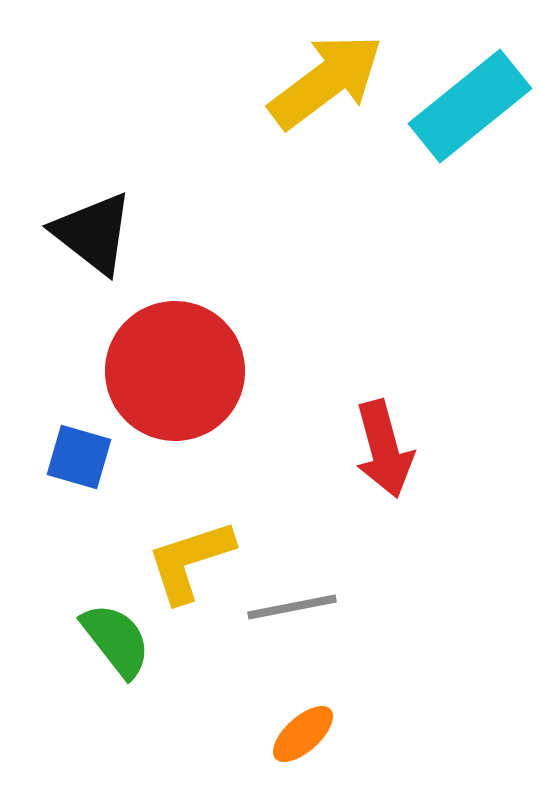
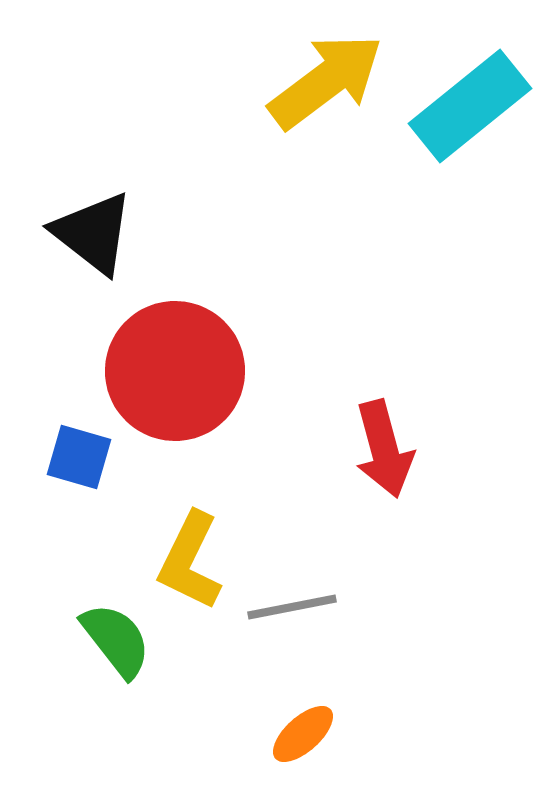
yellow L-shape: rotated 46 degrees counterclockwise
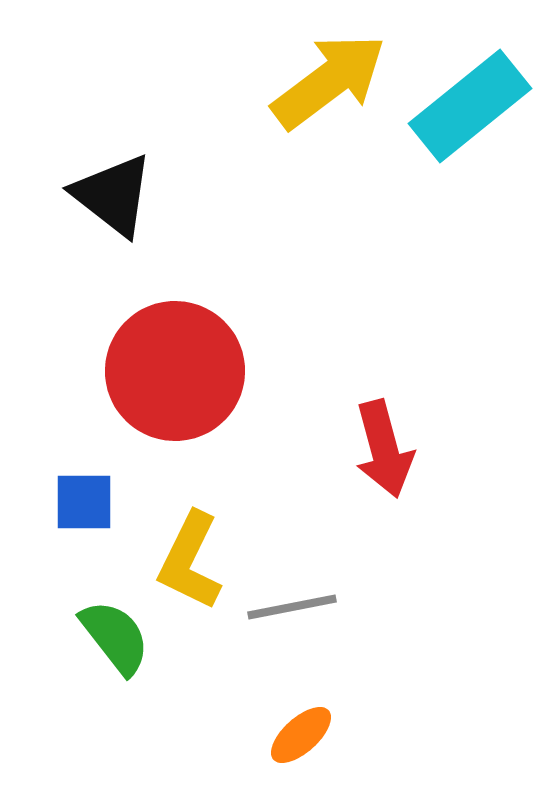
yellow arrow: moved 3 px right
black triangle: moved 20 px right, 38 px up
blue square: moved 5 px right, 45 px down; rotated 16 degrees counterclockwise
green semicircle: moved 1 px left, 3 px up
orange ellipse: moved 2 px left, 1 px down
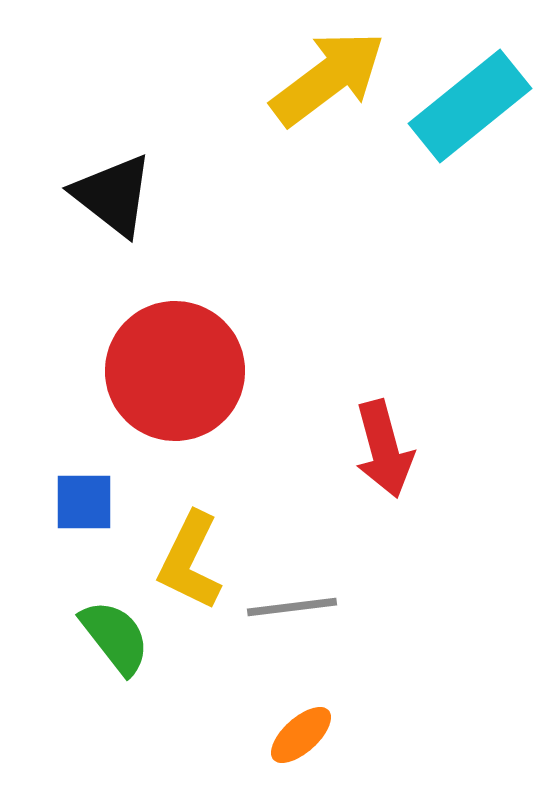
yellow arrow: moved 1 px left, 3 px up
gray line: rotated 4 degrees clockwise
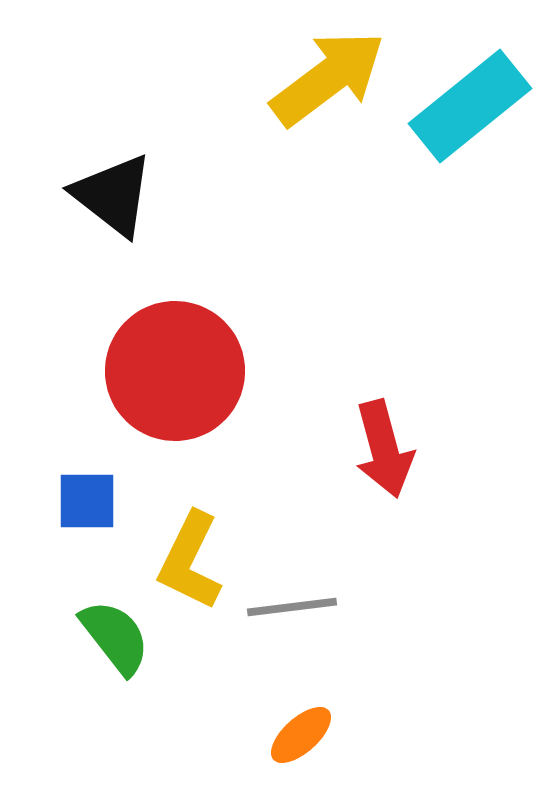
blue square: moved 3 px right, 1 px up
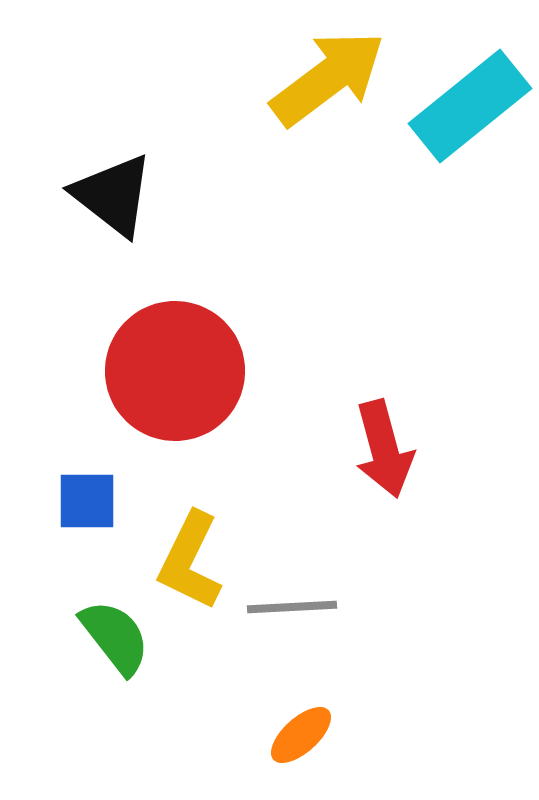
gray line: rotated 4 degrees clockwise
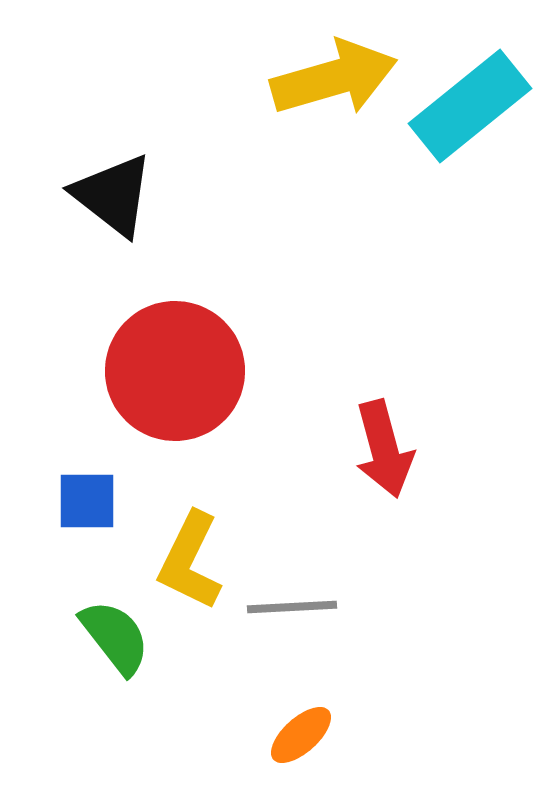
yellow arrow: moved 6 px right; rotated 21 degrees clockwise
